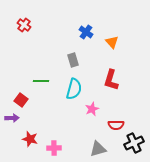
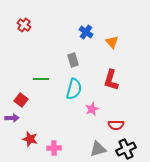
green line: moved 2 px up
black cross: moved 8 px left, 6 px down
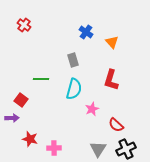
red semicircle: rotated 42 degrees clockwise
gray triangle: rotated 42 degrees counterclockwise
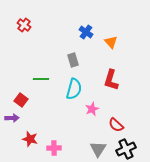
orange triangle: moved 1 px left
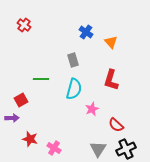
red square: rotated 24 degrees clockwise
pink cross: rotated 32 degrees clockwise
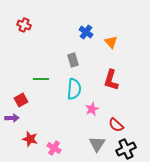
red cross: rotated 16 degrees counterclockwise
cyan semicircle: rotated 10 degrees counterclockwise
gray triangle: moved 1 px left, 5 px up
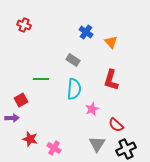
gray rectangle: rotated 40 degrees counterclockwise
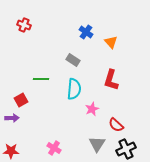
red star: moved 19 px left, 12 px down; rotated 14 degrees counterclockwise
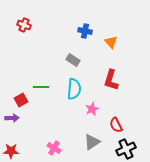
blue cross: moved 1 px left, 1 px up; rotated 24 degrees counterclockwise
green line: moved 8 px down
red semicircle: rotated 21 degrees clockwise
gray triangle: moved 5 px left, 2 px up; rotated 24 degrees clockwise
